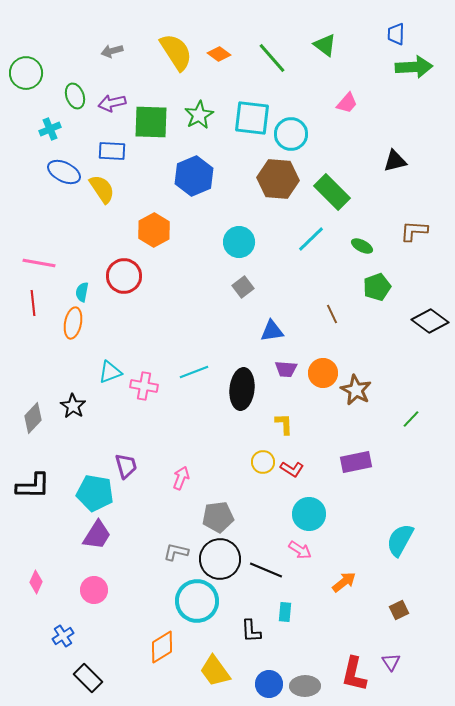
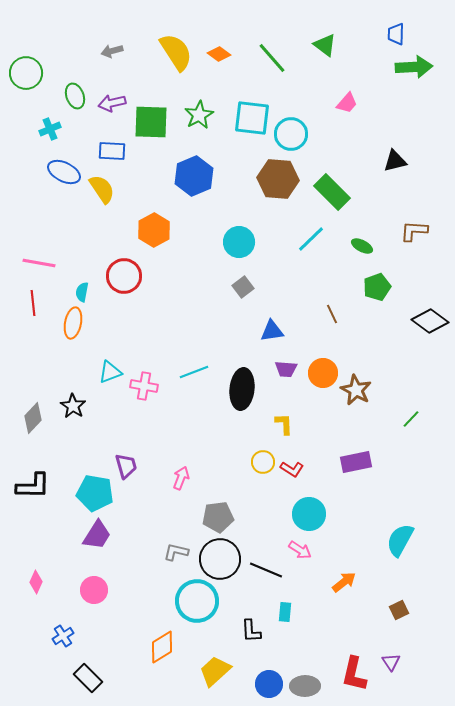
yellow trapezoid at (215, 671): rotated 84 degrees clockwise
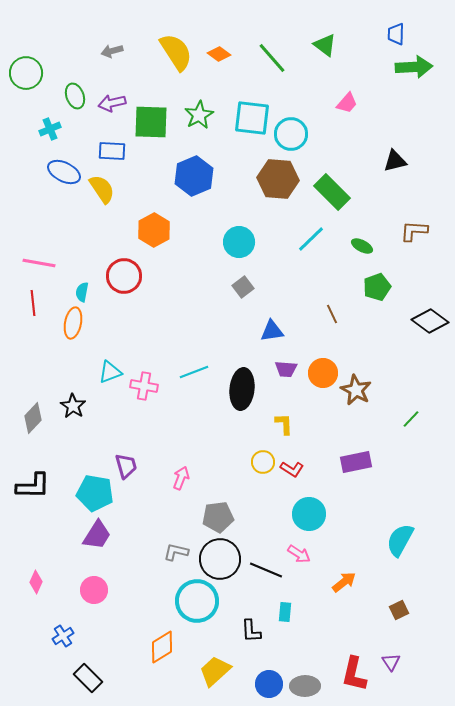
pink arrow at (300, 550): moved 1 px left, 4 px down
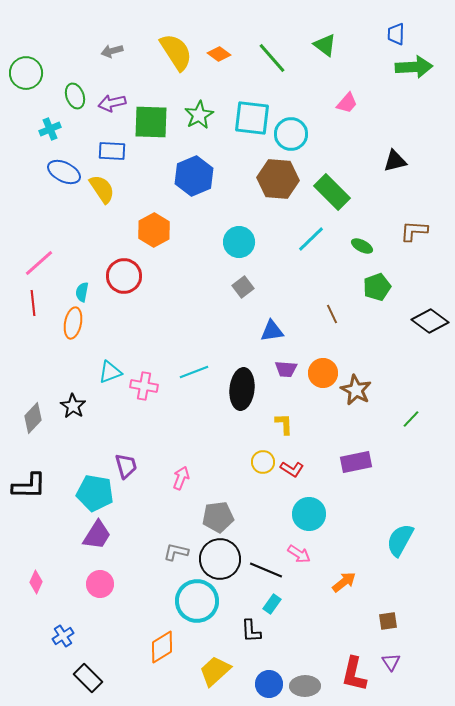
pink line at (39, 263): rotated 52 degrees counterclockwise
black L-shape at (33, 486): moved 4 px left
pink circle at (94, 590): moved 6 px right, 6 px up
brown square at (399, 610): moved 11 px left, 11 px down; rotated 18 degrees clockwise
cyan rectangle at (285, 612): moved 13 px left, 8 px up; rotated 30 degrees clockwise
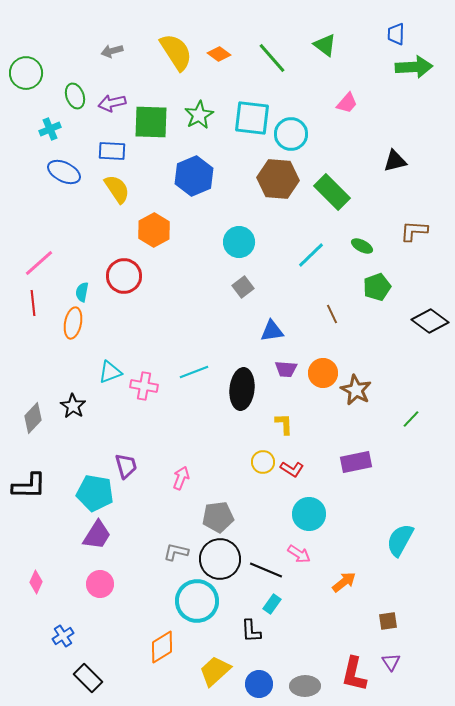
yellow semicircle at (102, 189): moved 15 px right
cyan line at (311, 239): moved 16 px down
blue circle at (269, 684): moved 10 px left
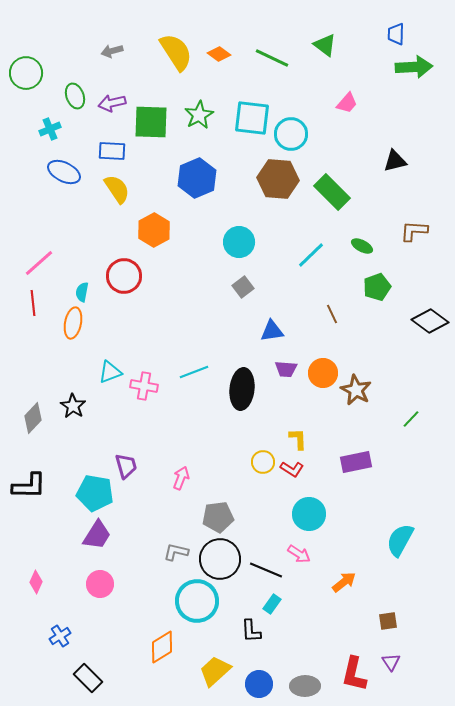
green line at (272, 58): rotated 24 degrees counterclockwise
blue hexagon at (194, 176): moved 3 px right, 2 px down
yellow L-shape at (284, 424): moved 14 px right, 15 px down
blue cross at (63, 636): moved 3 px left
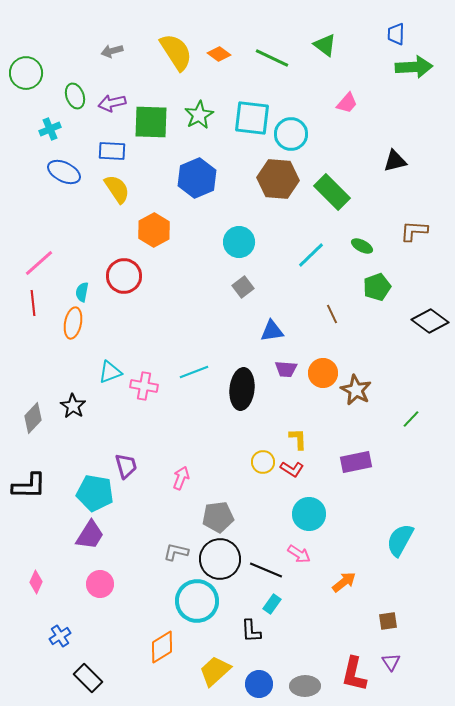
purple trapezoid at (97, 535): moved 7 px left
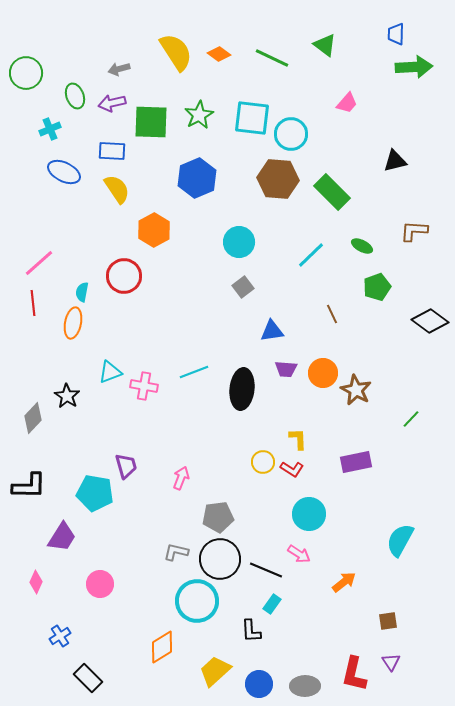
gray arrow at (112, 51): moved 7 px right, 18 px down
black star at (73, 406): moved 6 px left, 10 px up
purple trapezoid at (90, 535): moved 28 px left, 2 px down
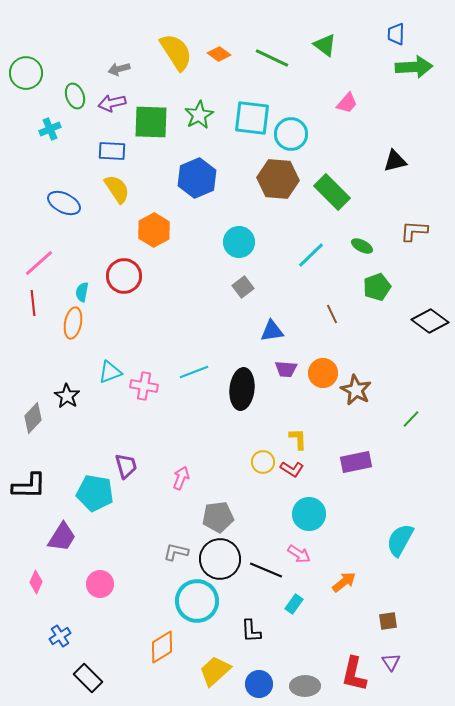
blue ellipse at (64, 172): moved 31 px down
cyan rectangle at (272, 604): moved 22 px right
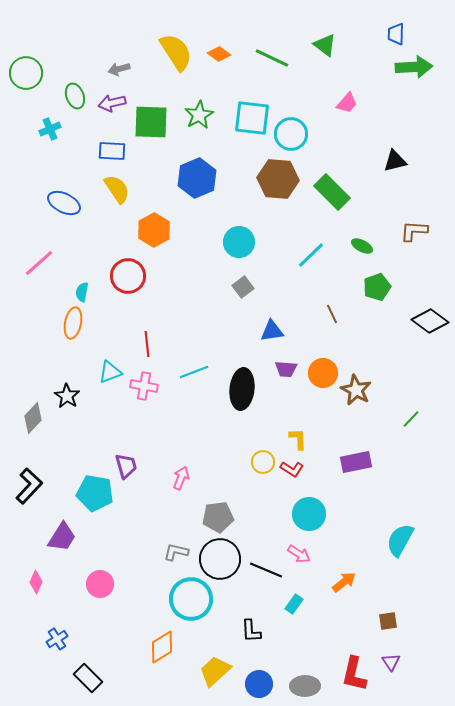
red circle at (124, 276): moved 4 px right
red line at (33, 303): moved 114 px right, 41 px down
black L-shape at (29, 486): rotated 48 degrees counterclockwise
cyan circle at (197, 601): moved 6 px left, 2 px up
blue cross at (60, 636): moved 3 px left, 3 px down
